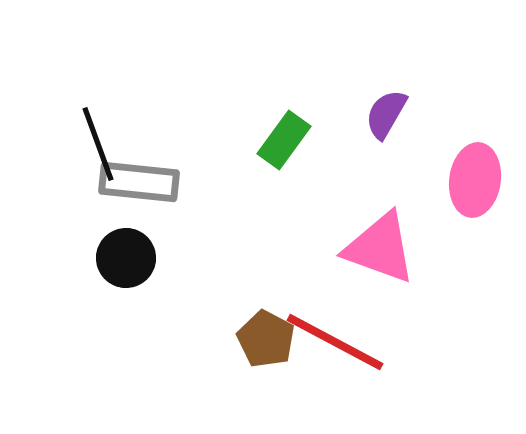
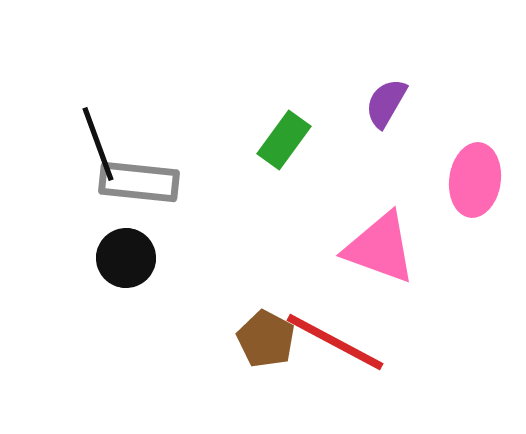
purple semicircle: moved 11 px up
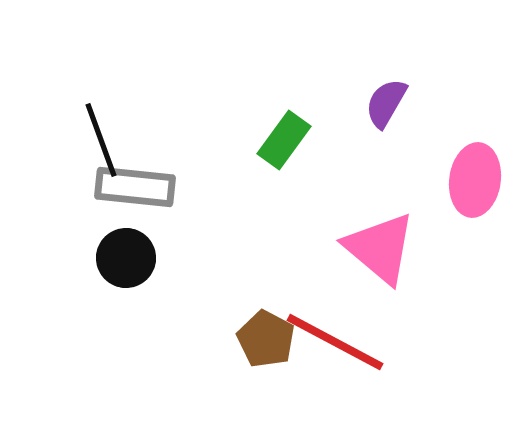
black line: moved 3 px right, 4 px up
gray rectangle: moved 4 px left, 5 px down
pink triangle: rotated 20 degrees clockwise
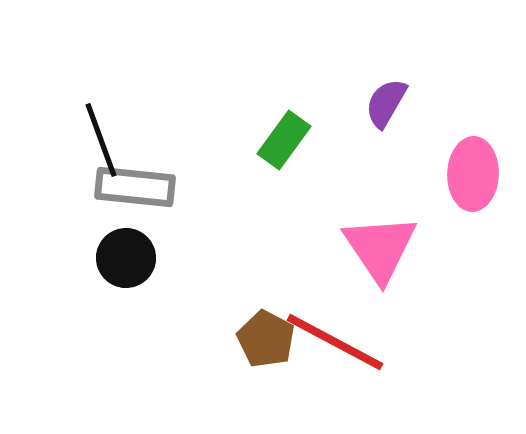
pink ellipse: moved 2 px left, 6 px up; rotated 6 degrees counterclockwise
pink triangle: rotated 16 degrees clockwise
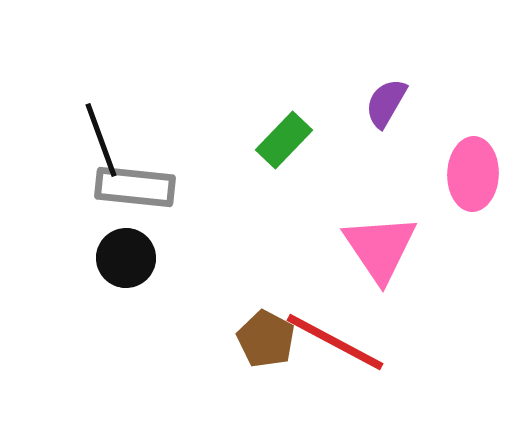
green rectangle: rotated 8 degrees clockwise
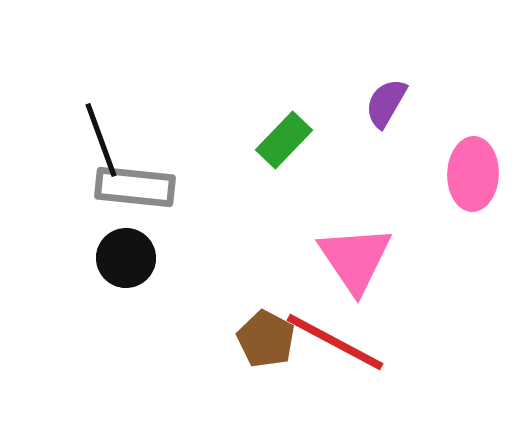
pink triangle: moved 25 px left, 11 px down
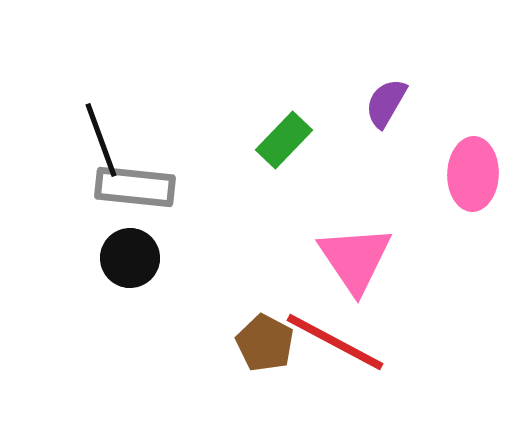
black circle: moved 4 px right
brown pentagon: moved 1 px left, 4 px down
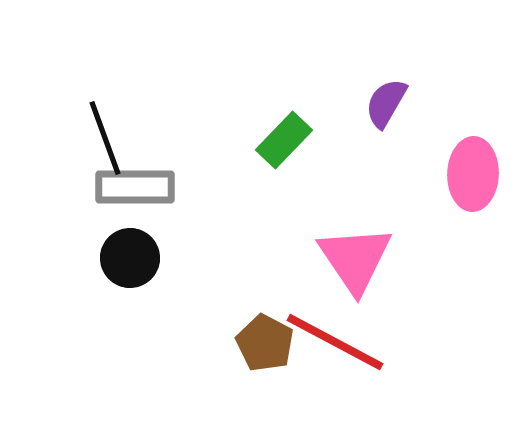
black line: moved 4 px right, 2 px up
gray rectangle: rotated 6 degrees counterclockwise
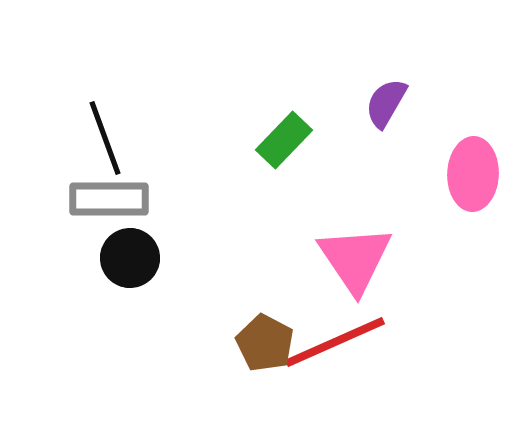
gray rectangle: moved 26 px left, 12 px down
red line: rotated 52 degrees counterclockwise
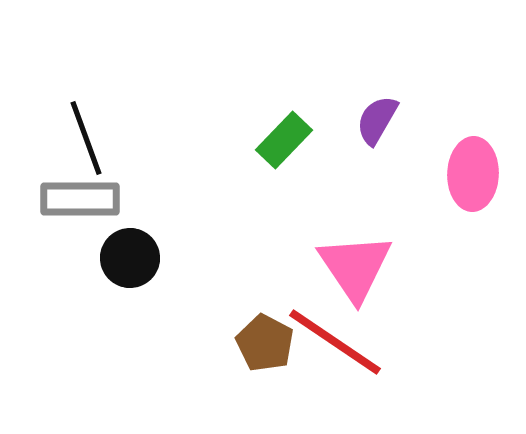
purple semicircle: moved 9 px left, 17 px down
black line: moved 19 px left
gray rectangle: moved 29 px left
pink triangle: moved 8 px down
red line: rotated 58 degrees clockwise
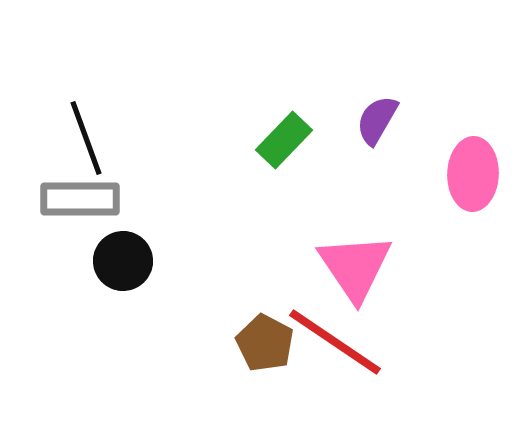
black circle: moved 7 px left, 3 px down
